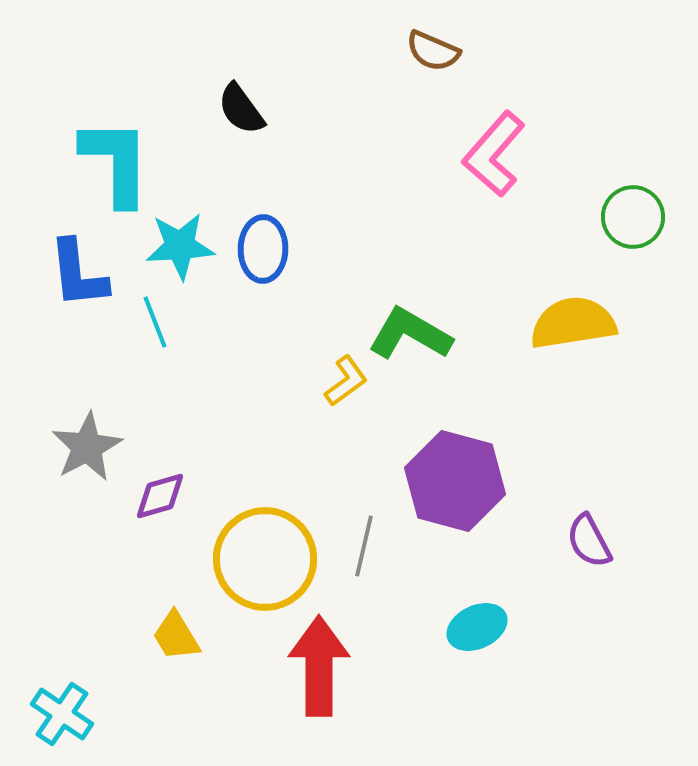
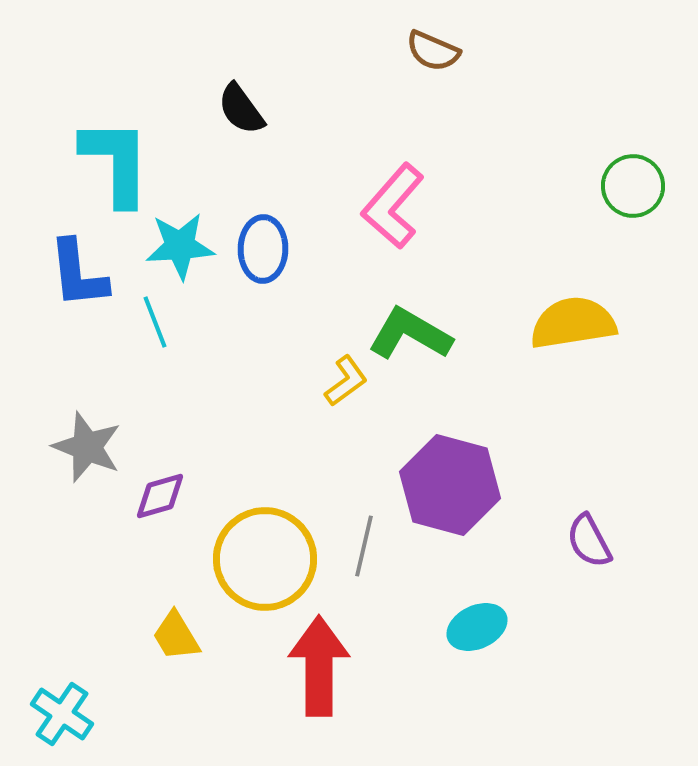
pink L-shape: moved 101 px left, 52 px down
green circle: moved 31 px up
gray star: rotated 22 degrees counterclockwise
purple hexagon: moved 5 px left, 4 px down
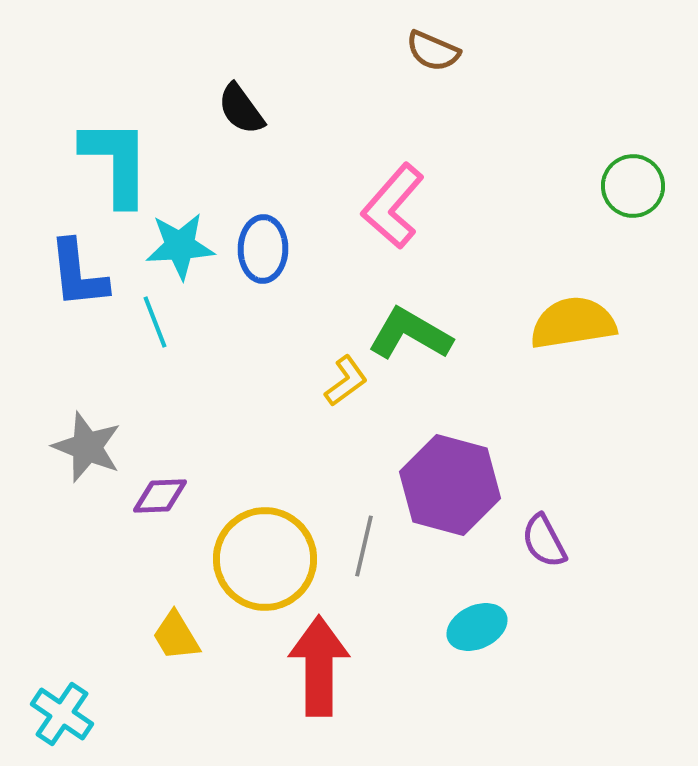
purple diamond: rotated 14 degrees clockwise
purple semicircle: moved 45 px left
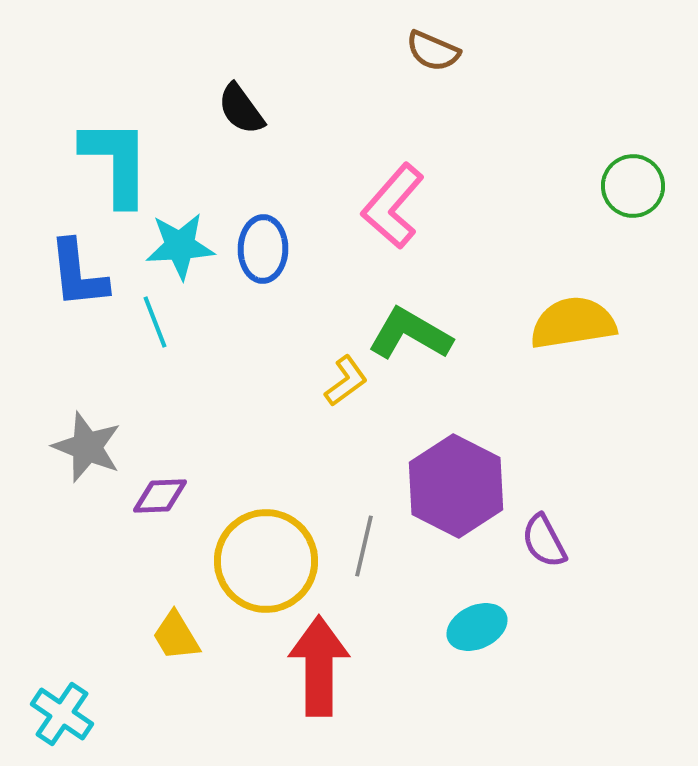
purple hexagon: moved 6 px right, 1 px down; rotated 12 degrees clockwise
yellow circle: moved 1 px right, 2 px down
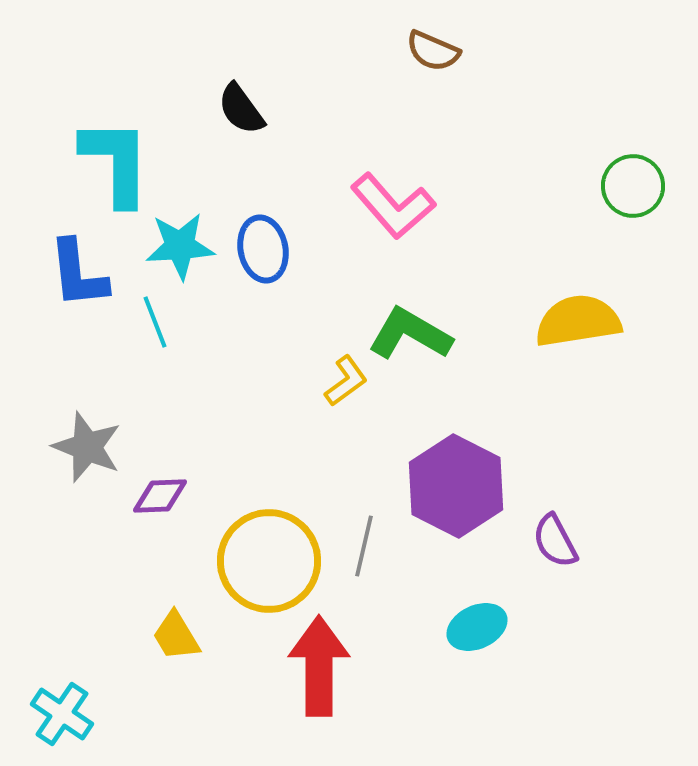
pink L-shape: rotated 82 degrees counterclockwise
blue ellipse: rotated 12 degrees counterclockwise
yellow semicircle: moved 5 px right, 2 px up
purple semicircle: moved 11 px right
yellow circle: moved 3 px right
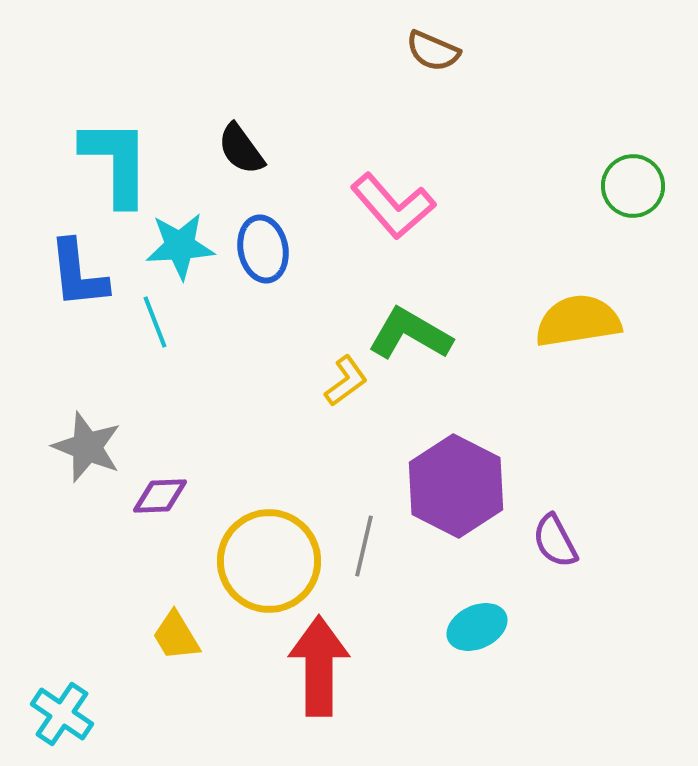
black semicircle: moved 40 px down
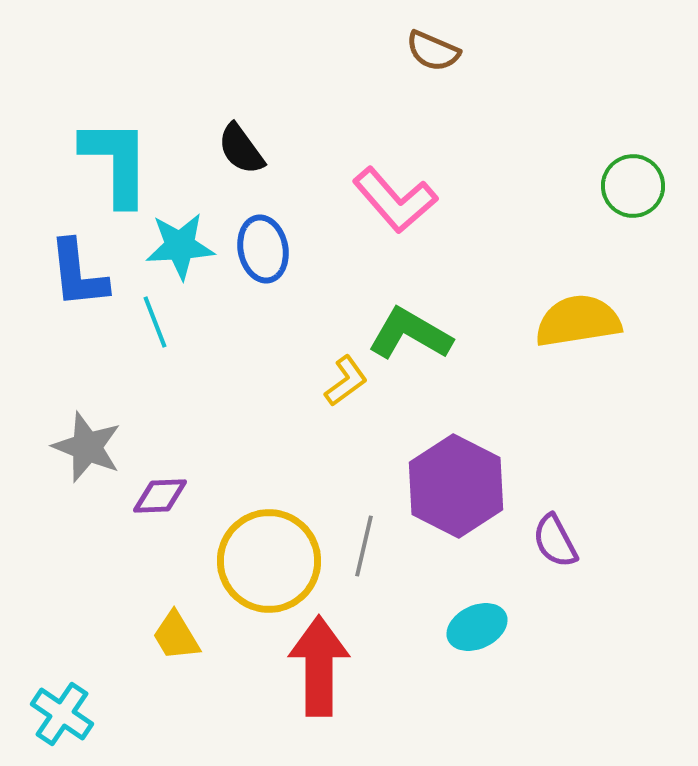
pink L-shape: moved 2 px right, 6 px up
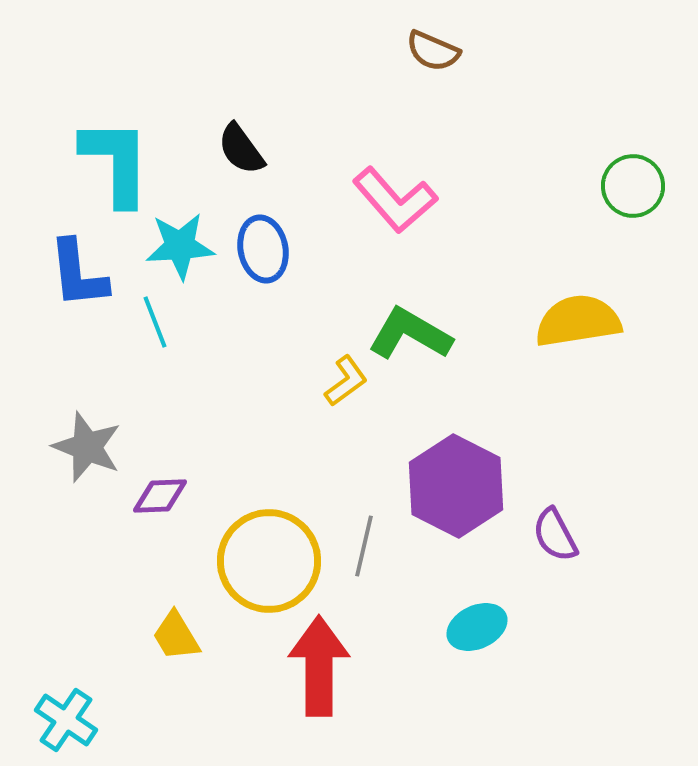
purple semicircle: moved 6 px up
cyan cross: moved 4 px right, 6 px down
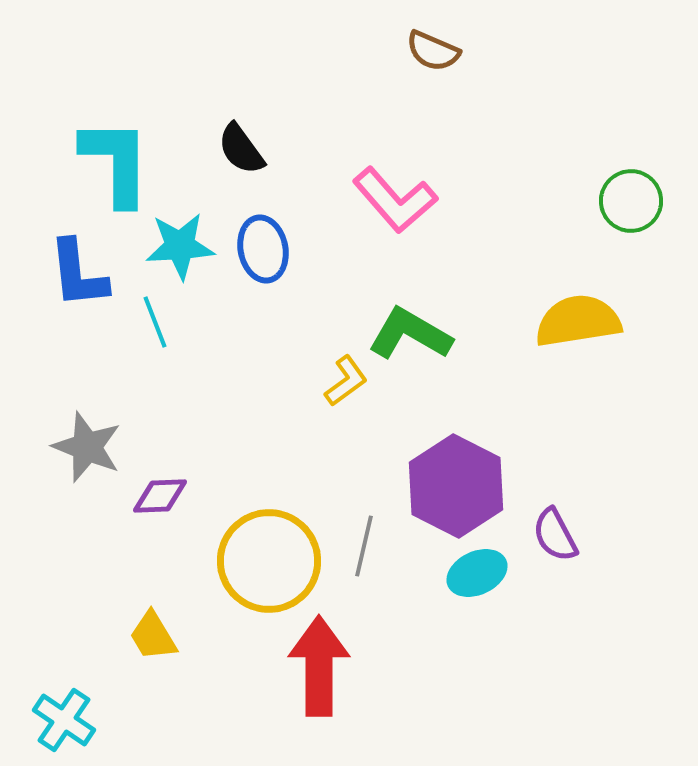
green circle: moved 2 px left, 15 px down
cyan ellipse: moved 54 px up
yellow trapezoid: moved 23 px left
cyan cross: moved 2 px left
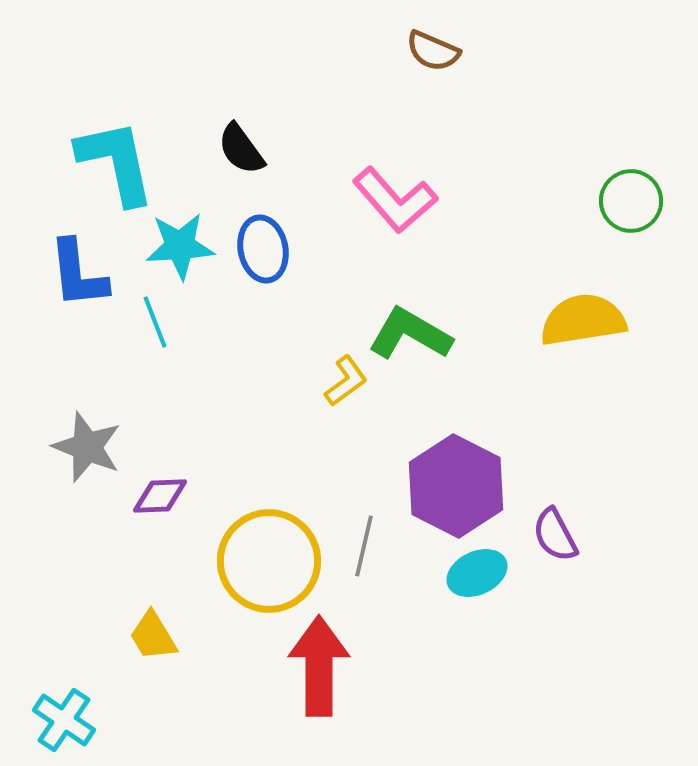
cyan L-shape: rotated 12 degrees counterclockwise
yellow semicircle: moved 5 px right, 1 px up
